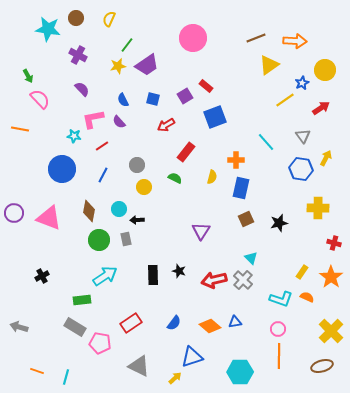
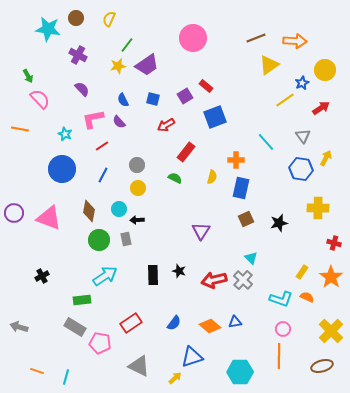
cyan star at (74, 136): moved 9 px left, 2 px up; rotated 16 degrees clockwise
yellow circle at (144, 187): moved 6 px left, 1 px down
pink circle at (278, 329): moved 5 px right
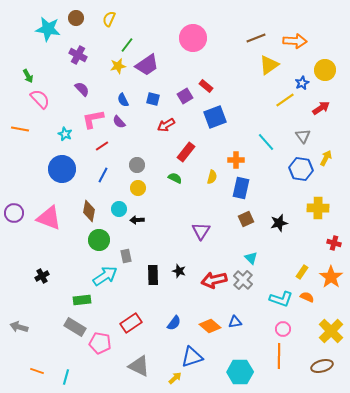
gray rectangle at (126, 239): moved 17 px down
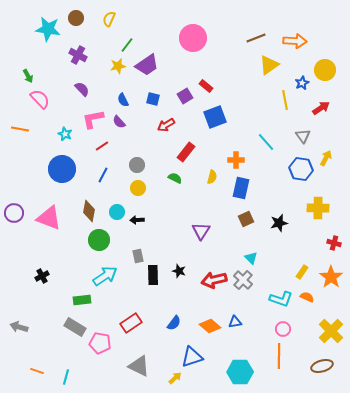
yellow line at (285, 100): rotated 66 degrees counterclockwise
cyan circle at (119, 209): moved 2 px left, 3 px down
gray rectangle at (126, 256): moved 12 px right
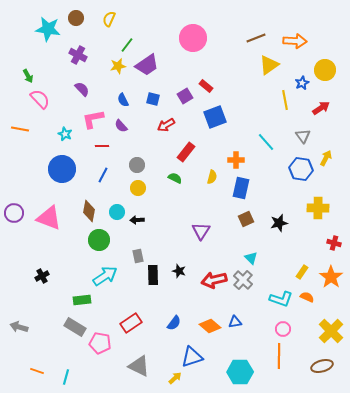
purple semicircle at (119, 122): moved 2 px right, 4 px down
red line at (102, 146): rotated 32 degrees clockwise
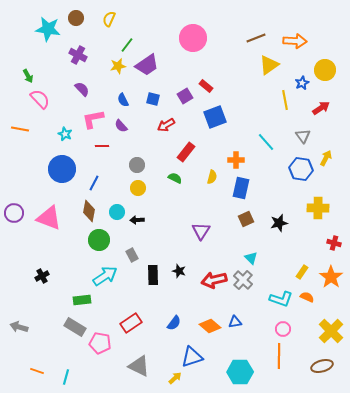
blue line at (103, 175): moved 9 px left, 8 px down
gray rectangle at (138, 256): moved 6 px left, 1 px up; rotated 16 degrees counterclockwise
